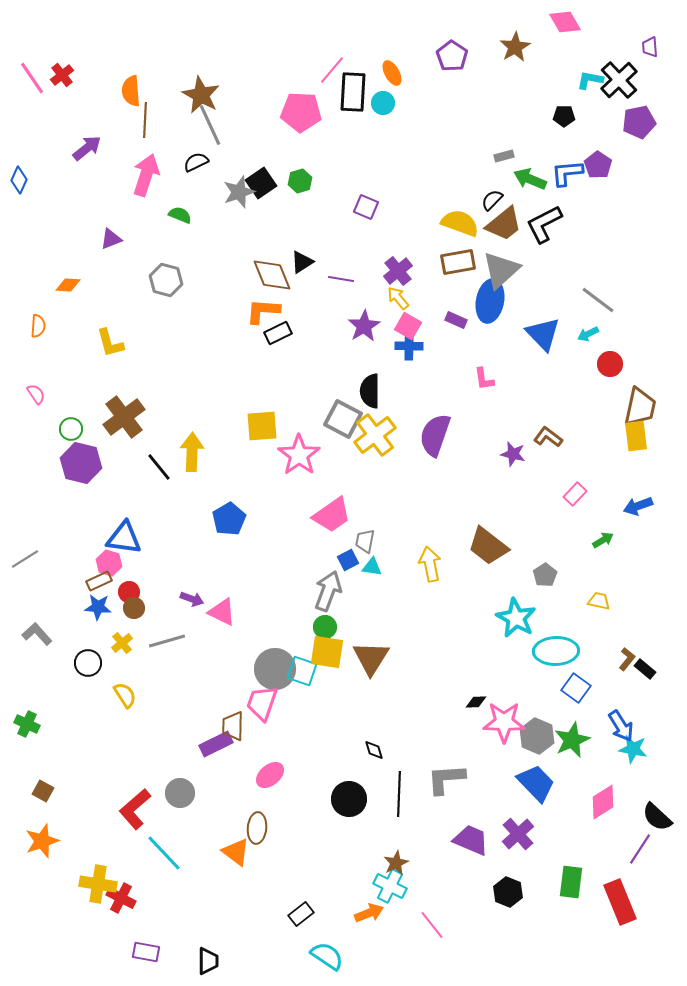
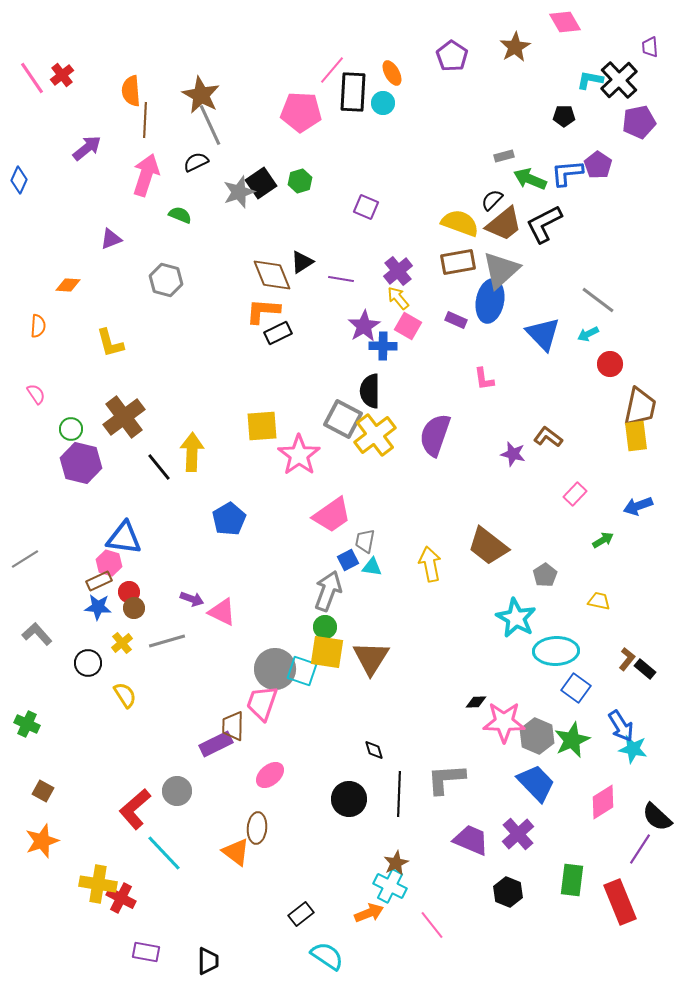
blue cross at (409, 346): moved 26 px left
gray circle at (180, 793): moved 3 px left, 2 px up
green rectangle at (571, 882): moved 1 px right, 2 px up
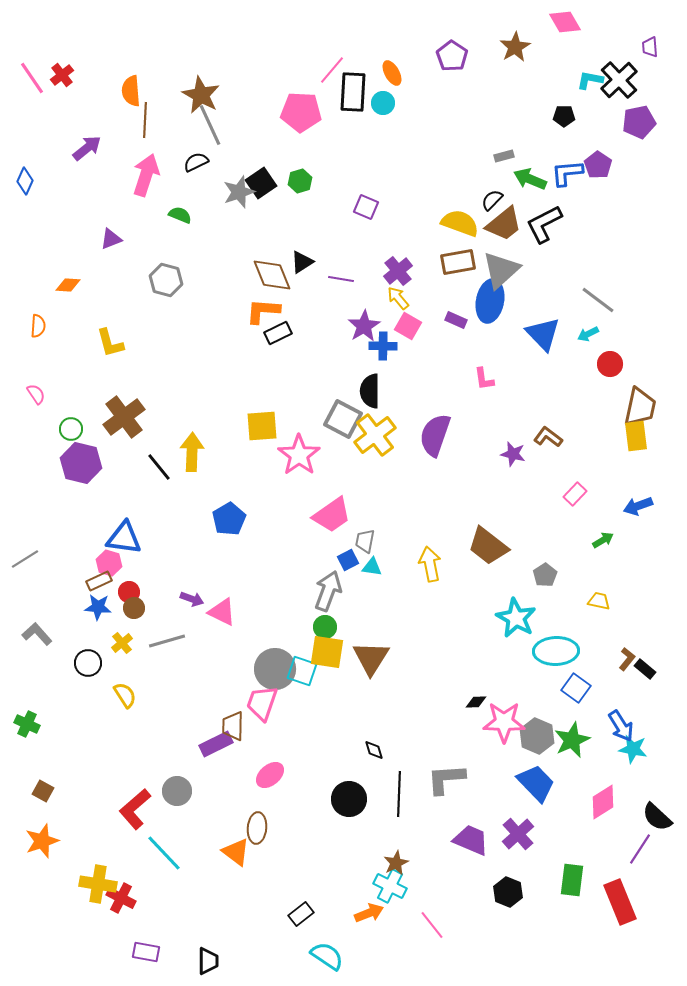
blue diamond at (19, 180): moved 6 px right, 1 px down
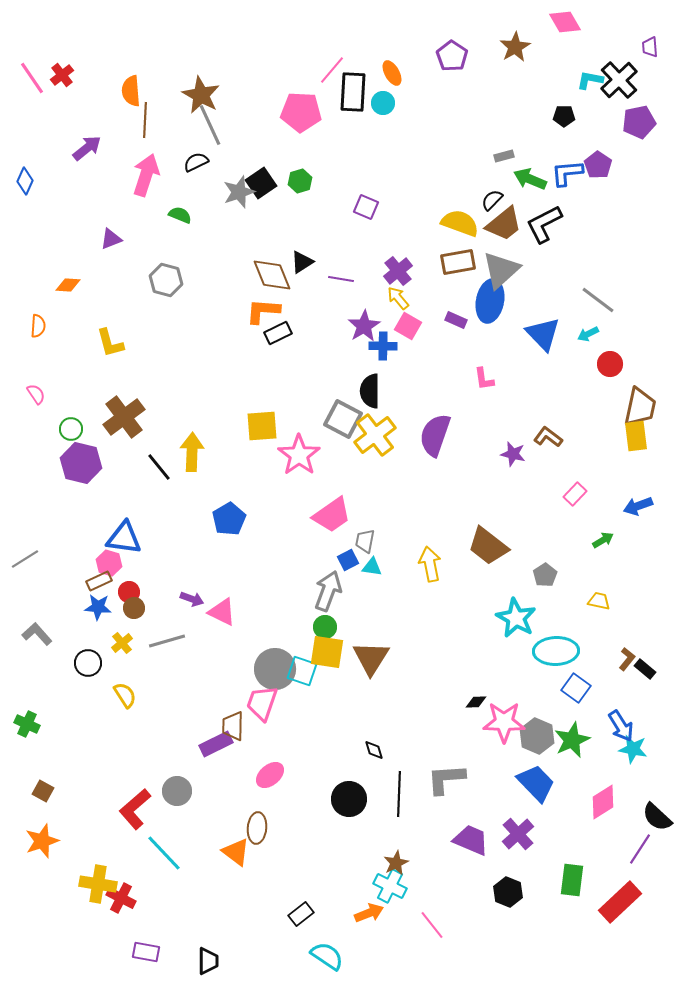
red rectangle at (620, 902): rotated 69 degrees clockwise
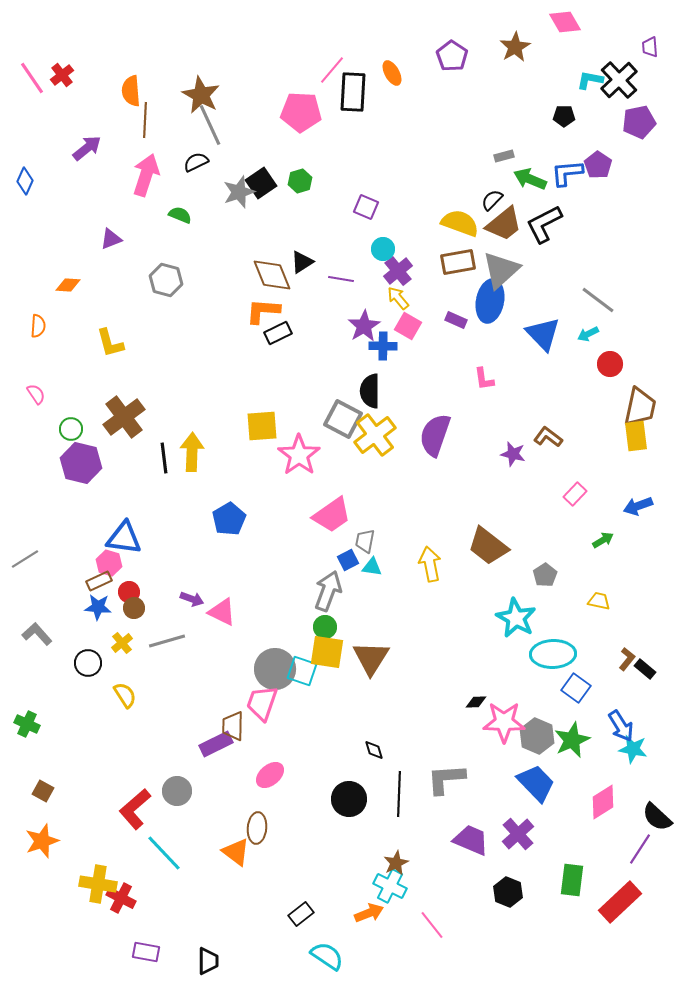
cyan circle at (383, 103): moved 146 px down
black line at (159, 467): moved 5 px right, 9 px up; rotated 32 degrees clockwise
cyan ellipse at (556, 651): moved 3 px left, 3 px down
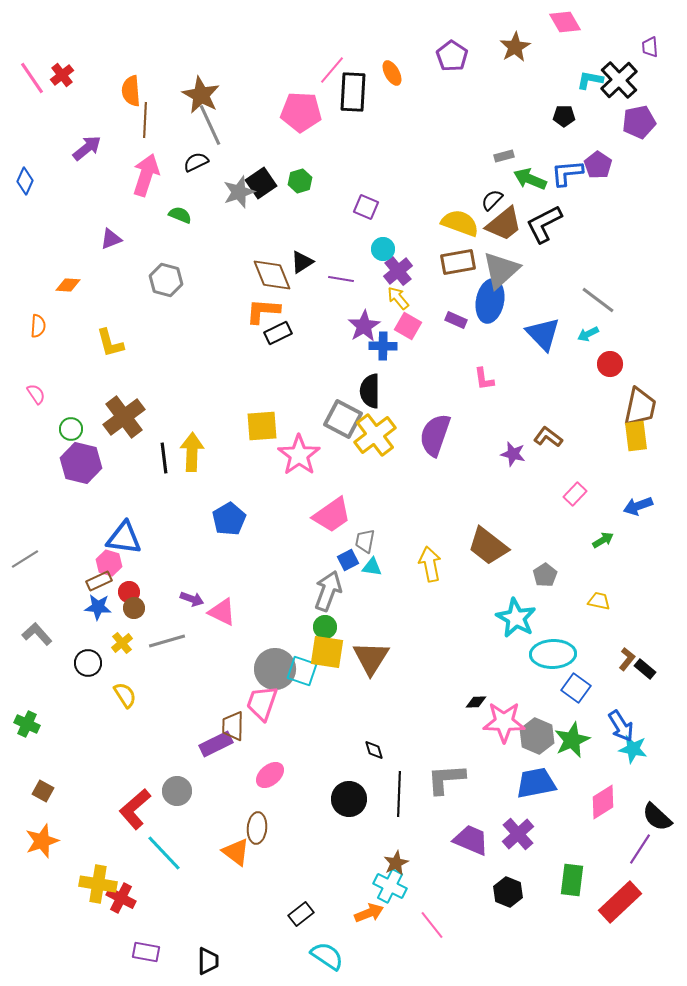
blue trapezoid at (536, 783): rotated 57 degrees counterclockwise
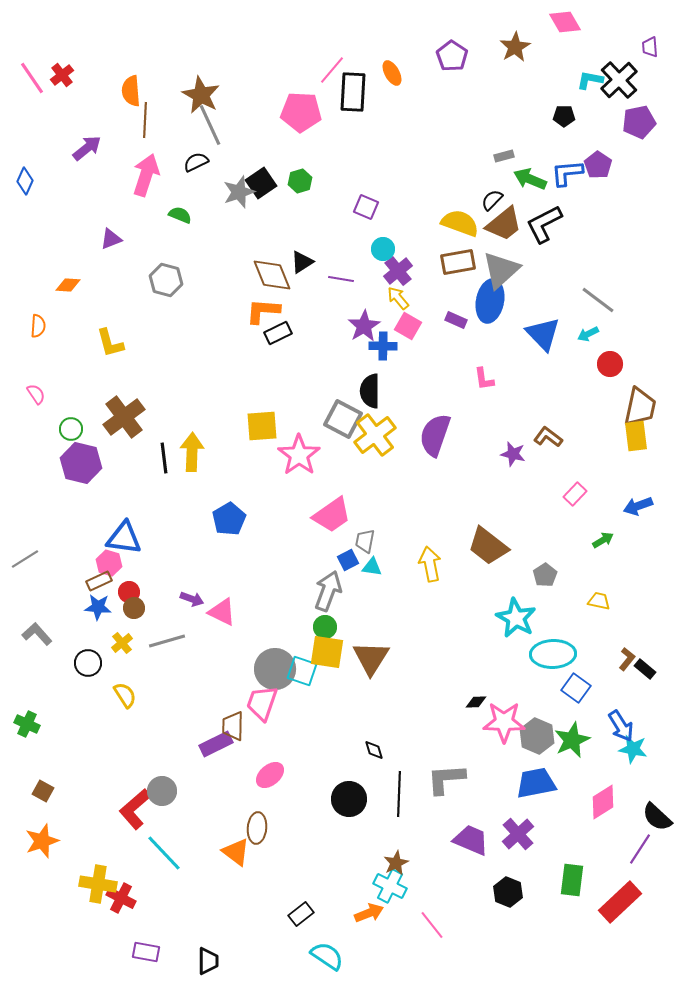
gray circle at (177, 791): moved 15 px left
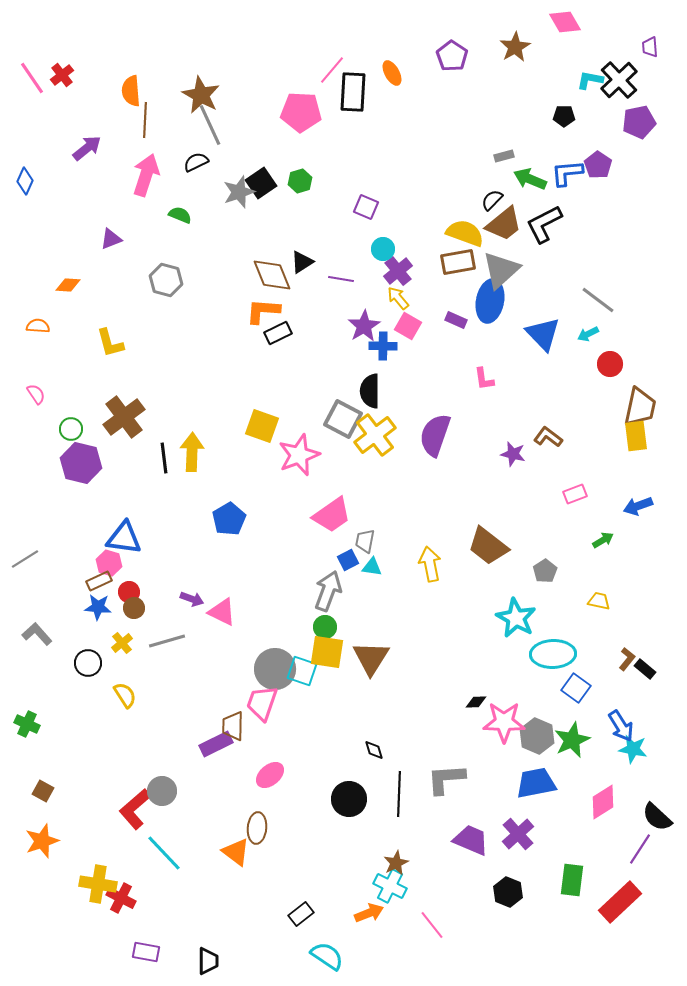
yellow semicircle at (460, 223): moved 5 px right, 10 px down
orange semicircle at (38, 326): rotated 90 degrees counterclockwise
yellow square at (262, 426): rotated 24 degrees clockwise
pink star at (299, 455): rotated 15 degrees clockwise
pink rectangle at (575, 494): rotated 25 degrees clockwise
gray pentagon at (545, 575): moved 4 px up
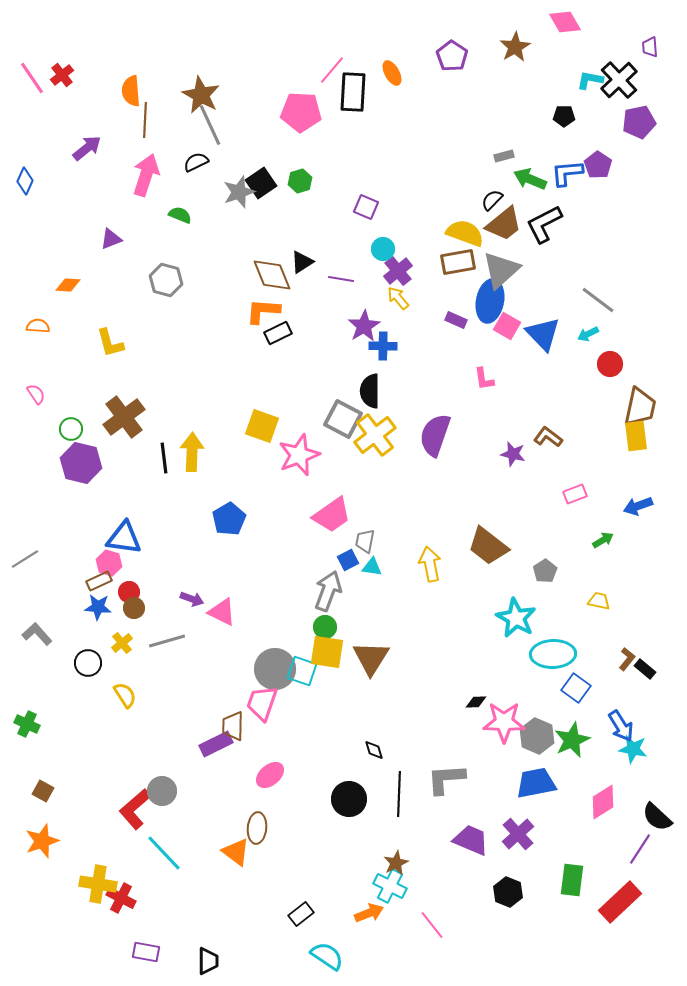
pink square at (408, 326): moved 99 px right
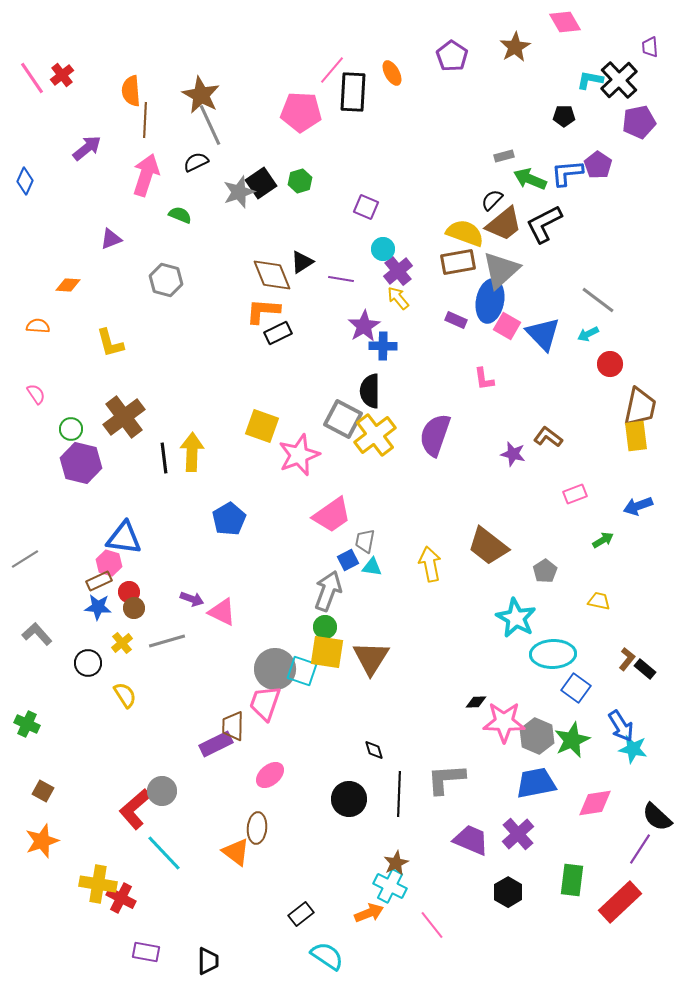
pink trapezoid at (262, 703): moved 3 px right
pink diamond at (603, 802): moved 8 px left, 1 px down; rotated 24 degrees clockwise
black hexagon at (508, 892): rotated 8 degrees clockwise
